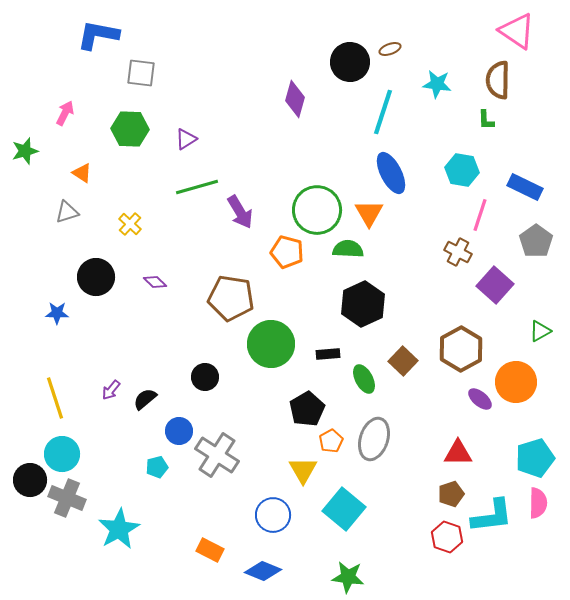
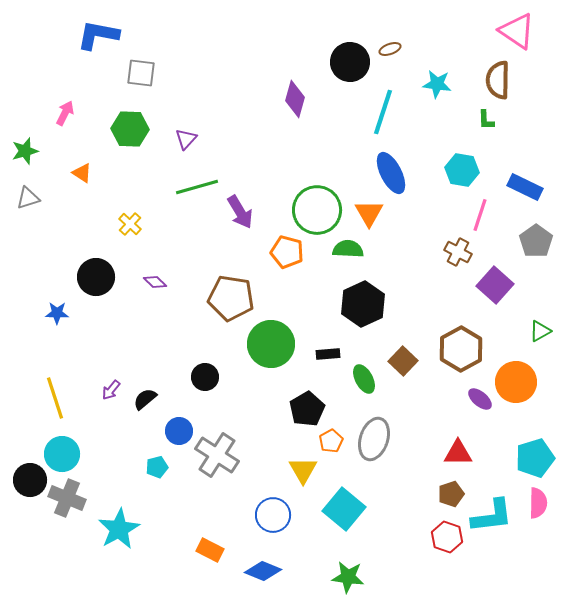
purple triangle at (186, 139): rotated 15 degrees counterclockwise
gray triangle at (67, 212): moved 39 px left, 14 px up
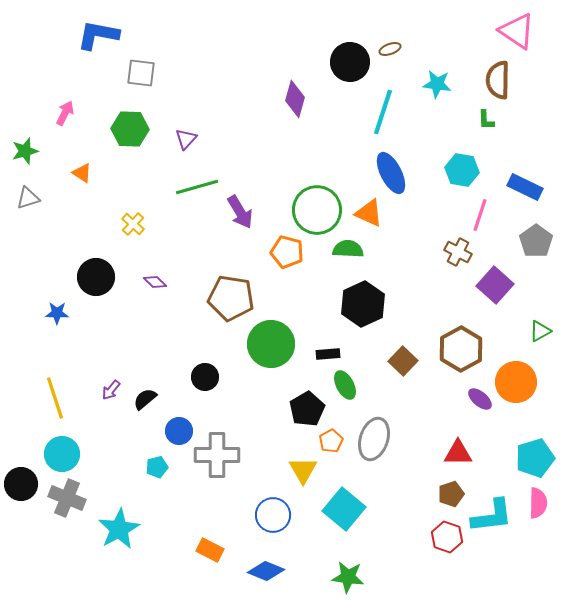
orange triangle at (369, 213): rotated 36 degrees counterclockwise
yellow cross at (130, 224): moved 3 px right
green ellipse at (364, 379): moved 19 px left, 6 px down
gray cross at (217, 455): rotated 33 degrees counterclockwise
black circle at (30, 480): moved 9 px left, 4 px down
blue diamond at (263, 571): moved 3 px right
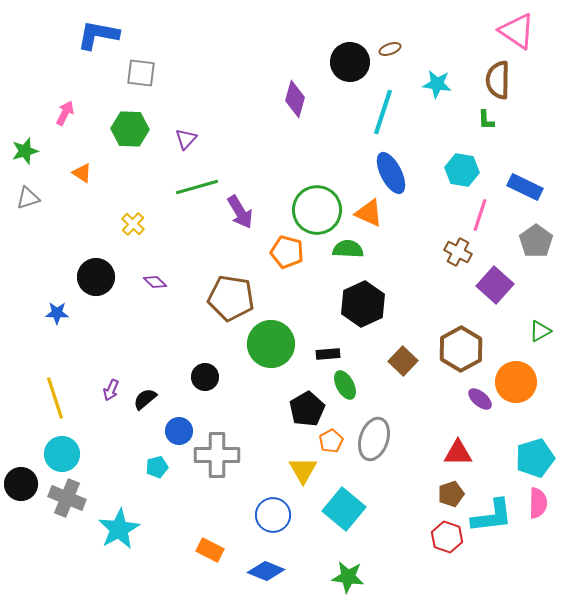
purple arrow at (111, 390): rotated 15 degrees counterclockwise
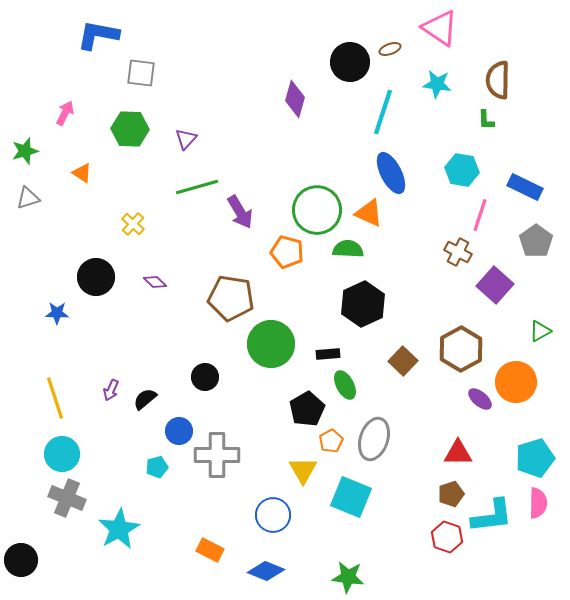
pink triangle at (517, 31): moved 77 px left, 3 px up
black circle at (21, 484): moved 76 px down
cyan square at (344, 509): moved 7 px right, 12 px up; rotated 18 degrees counterclockwise
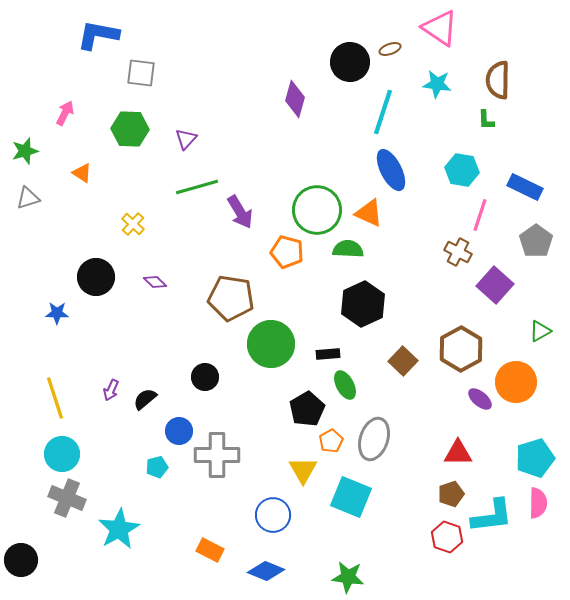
blue ellipse at (391, 173): moved 3 px up
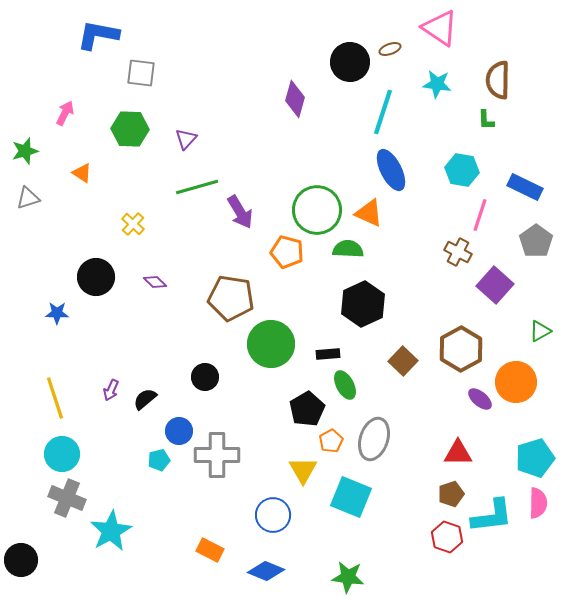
cyan pentagon at (157, 467): moved 2 px right, 7 px up
cyan star at (119, 529): moved 8 px left, 2 px down
